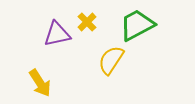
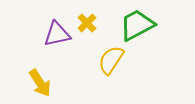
yellow cross: moved 1 px down
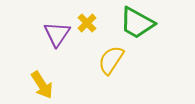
green trapezoid: moved 2 px up; rotated 123 degrees counterclockwise
purple triangle: rotated 44 degrees counterclockwise
yellow arrow: moved 2 px right, 2 px down
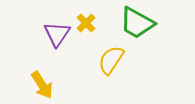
yellow cross: moved 1 px left
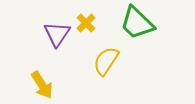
green trapezoid: rotated 15 degrees clockwise
yellow semicircle: moved 5 px left, 1 px down
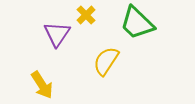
yellow cross: moved 8 px up
